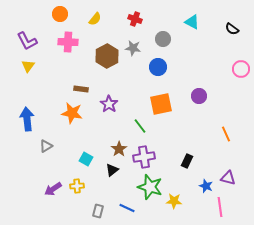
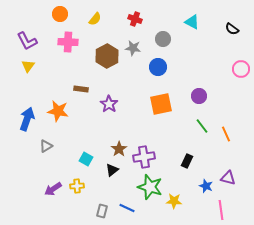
orange star: moved 14 px left, 2 px up
blue arrow: rotated 25 degrees clockwise
green line: moved 62 px right
pink line: moved 1 px right, 3 px down
gray rectangle: moved 4 px right
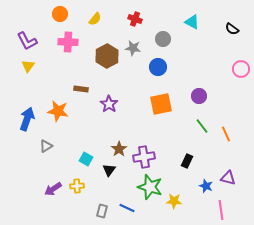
black triangle: moved 3 px left; rotated 16 degrees counterclockwise
